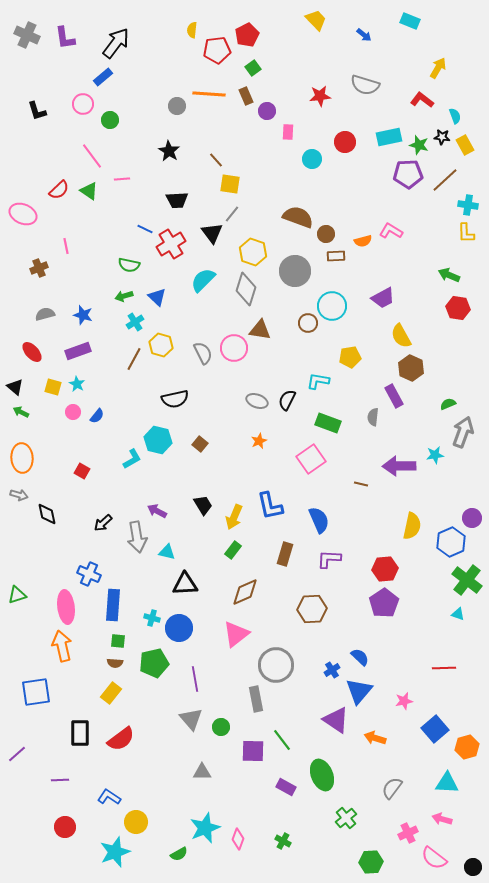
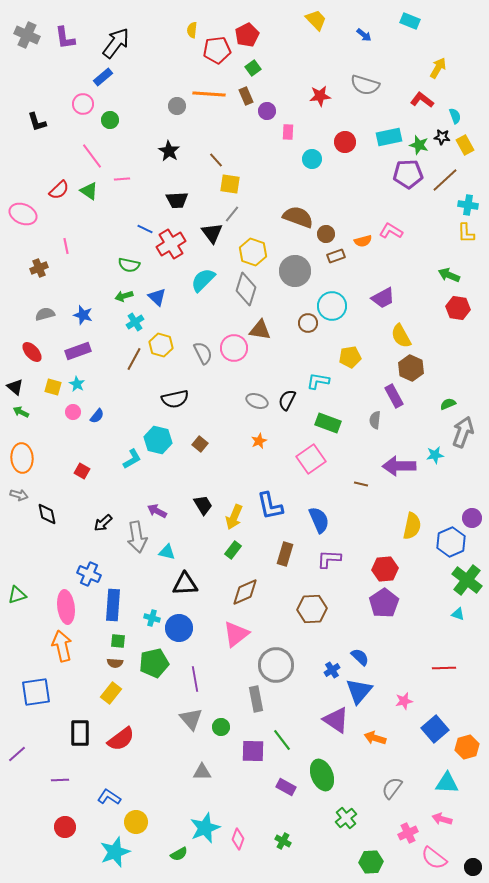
black L-shape at (37, 111): moved 11 px down
brown rectangle at (336, 256): rotated 18 degrees counterclockwise
gray semicircle at (373, 417): moved 2 px right, 3 px down
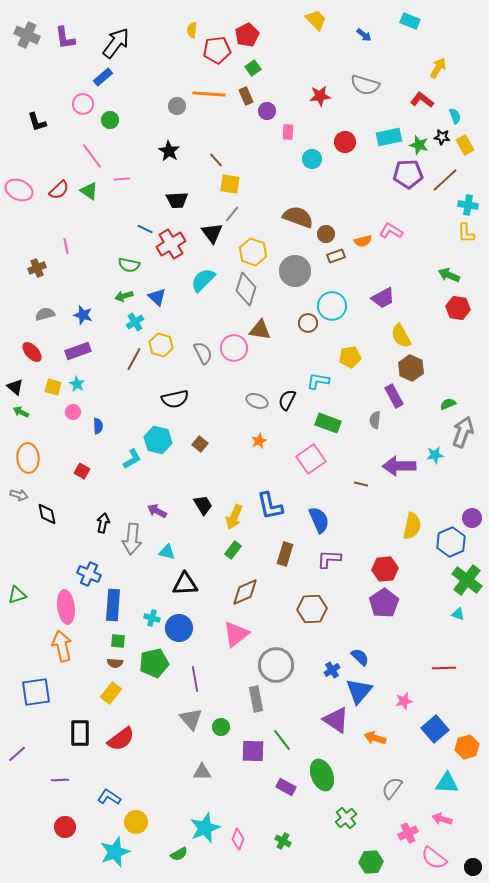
pink ellipse at (23, 214): moved 4 px left, 24 px up
brown cross at (39, 268): moved 2 px left
blue semicircle at (97, 416): moved 1 px right, 10 px down; rotated 42 degrees counterclockwise
orange ellipse at (22, 458): moved 6 px right
black arrow at (103, 523): rotated 144 degrees clockwise
gray arrow at (137, 537): moved 5 px left, 2 px down; rotated 16 degrees clockwise
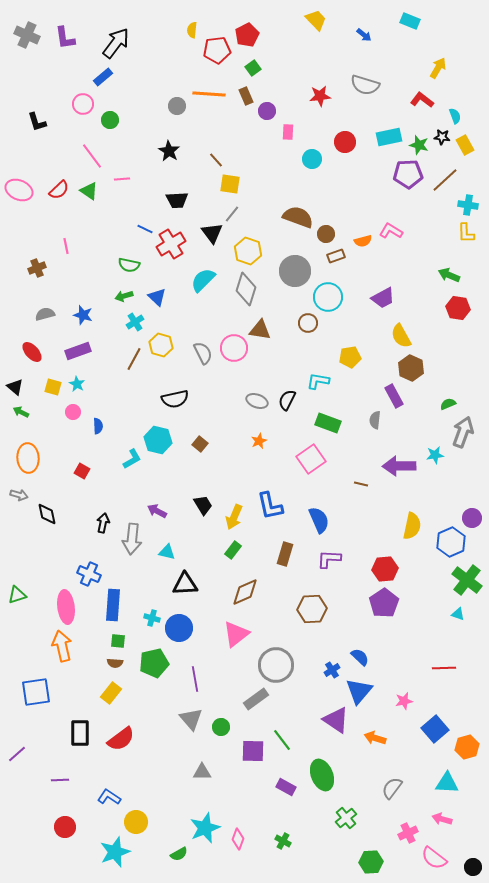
yellow hexagon at (253, 252): moved 5 px left, 1 px up
cyan circle at (332, 306): moved 4 px left, 9 px up
gray rectangle at (256, 699): rotated 65 degrees clockwise
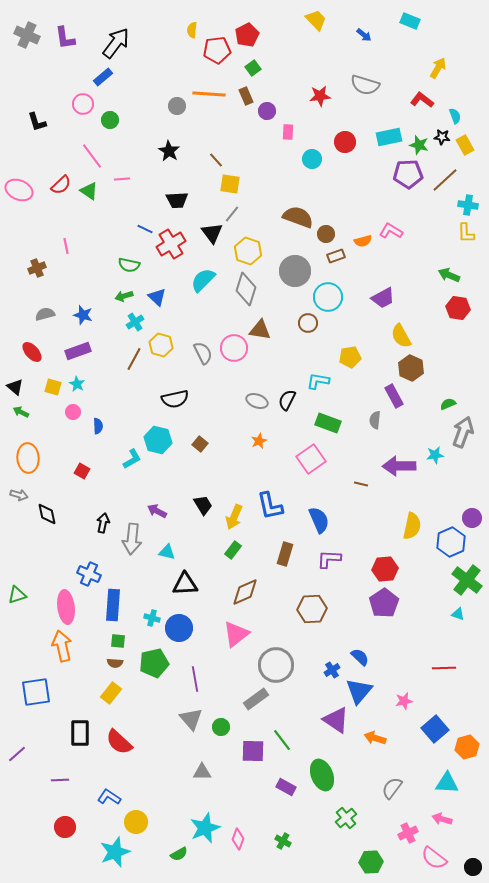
red semicircle at (59, 190): moved 2 px right, 5 px up
red semicircle at (121, 739): moved 2 px left, 3 px down; rotated 80 degrees clockwise
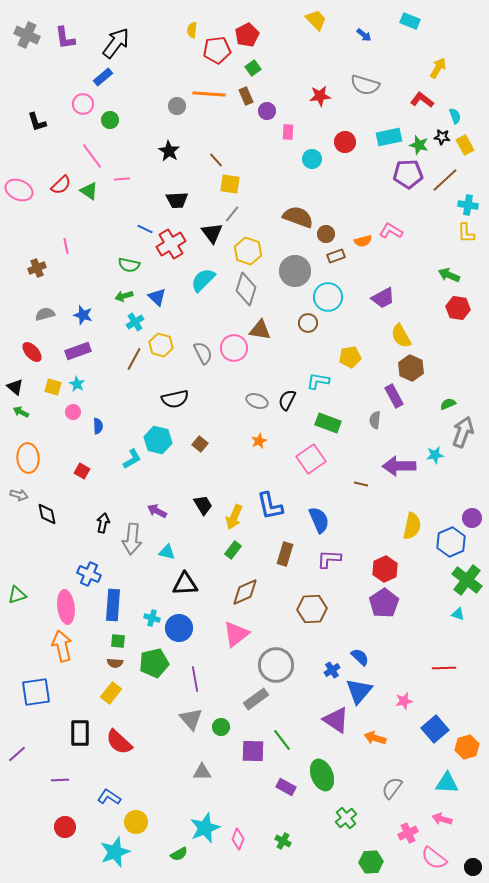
red hexagon at (385, 569): rotated 20 degrees counterclockwise
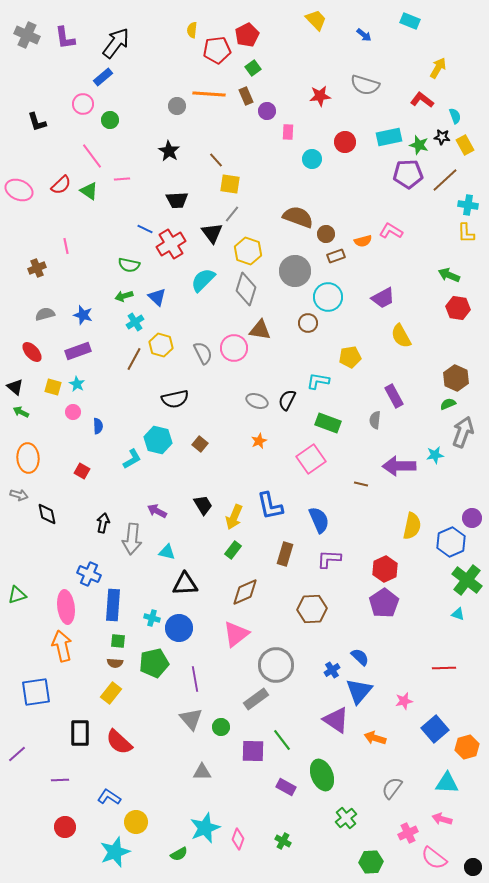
brown hexagon at (411, 368): moved 45 px right, 10 px down
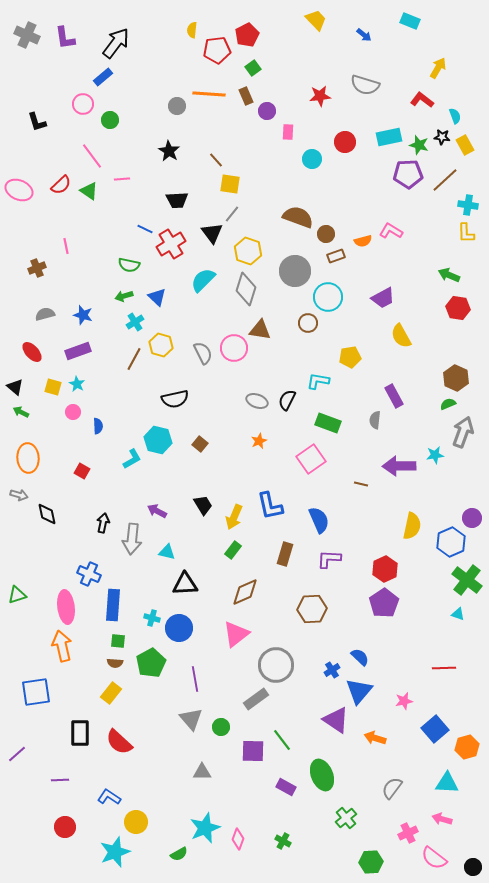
green pentagon at (154, 663): moved 3 px left; rotated 16 degrees counterclockwise
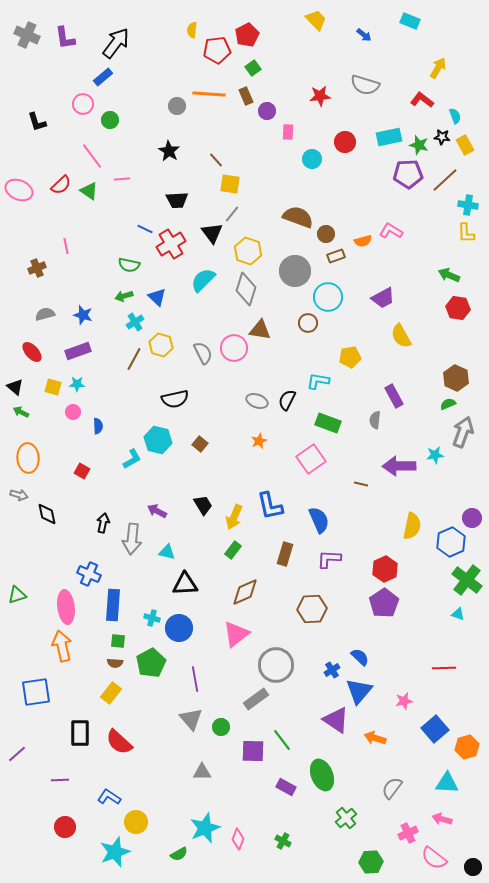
cyan star at (77, 384): rotated 28 degrees counterclockwise
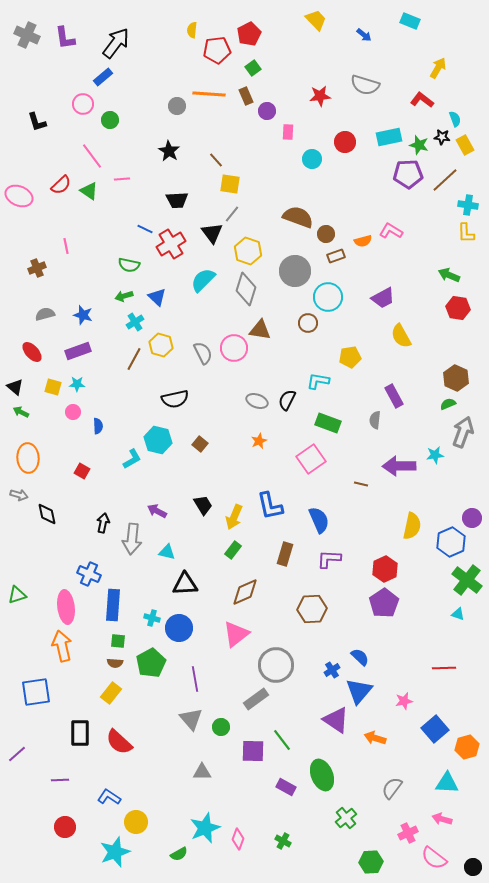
red pentagon at (247, 35): moved 2 px right, 1 px up
cyan semicircle at (455, 116): moved 3 px down
pink ellipse at (19, 190): moved 6 px down
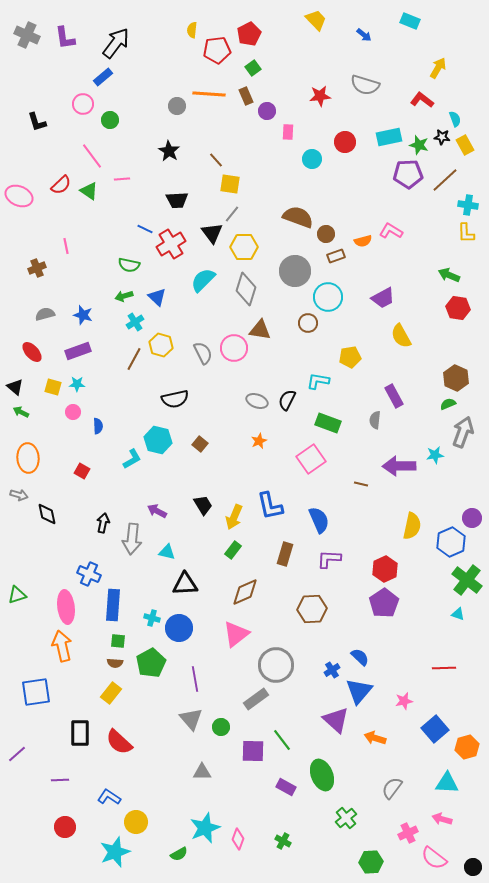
yellow hexagon at (248, 251): moved 4 px left, 4 px up; rotated 20 degrees counterclockwise
purple triangle at (336, 720): rotated 8 degrees clockwise
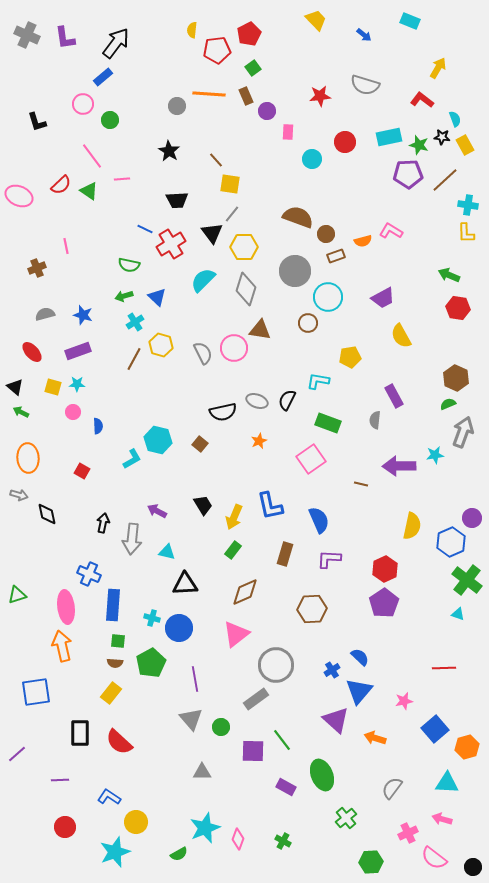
black semicircle at (175, 399): moved 48 px right, 13 px down
